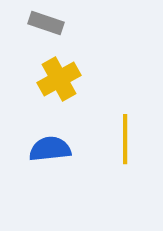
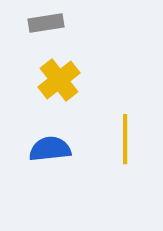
gray rectangle: rotated 28 degrees counterclockwise
yellow cross: moved 1 px down; rotated 9 degrees counterclockwise
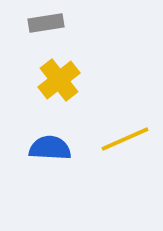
yellow line: rotated 66 degrees clockwise
blue semicircle: moved 1 px up; rotated 9 degrees clockwise
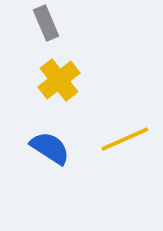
gray rectangle: rotated 76 degrees clockwise
blue semicircle: rotated 30 degrees clockwise
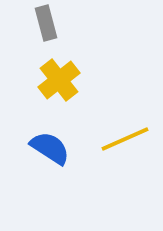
gray rectangle: rotated 8 degrees clockwise
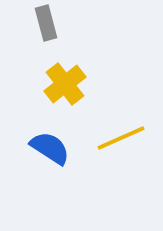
yellow cross: moved 6 px right, 4 px down
yellow line: moved 4 px left, 1 px up
